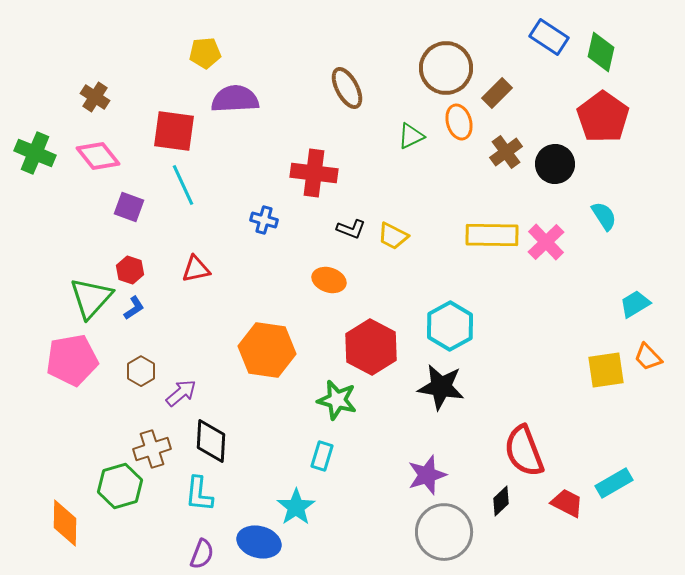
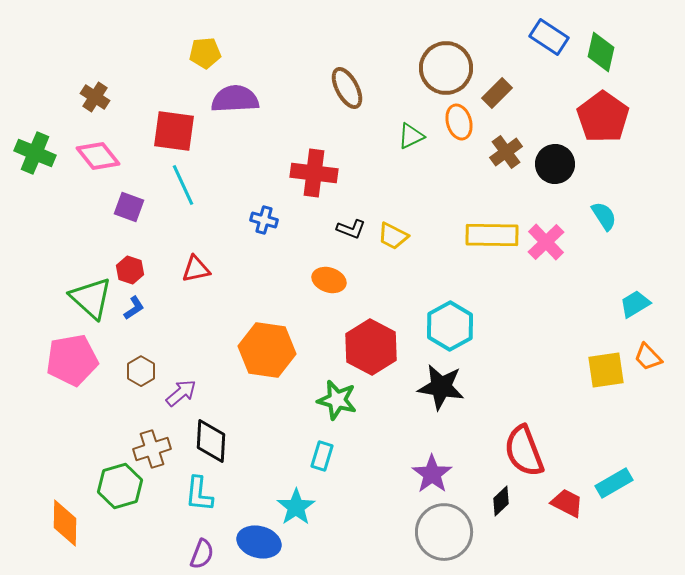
green triangle at (91, 298): rotated 30 degrees counterclockwise
purple star at (427, 475): moved 5 px right, 1 px up; rotated 18 degrees counterclockwise
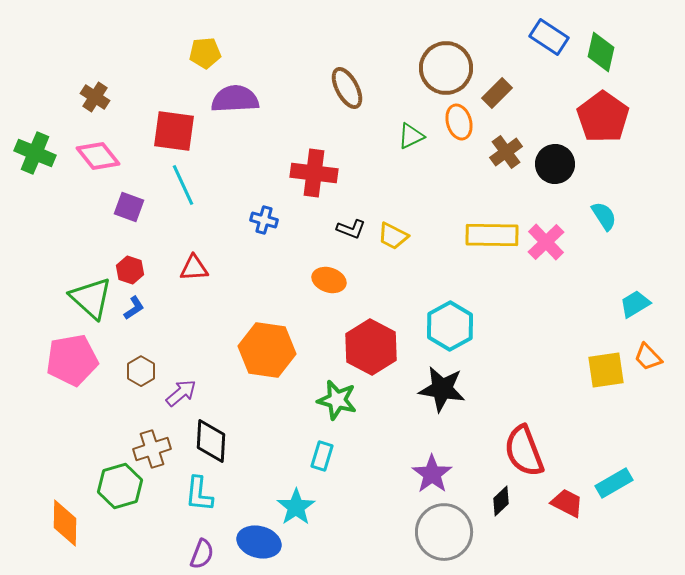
red triangle at (196, 269): moved 2 px left, 1 px up; rotated 8 degrees clockwise
black star at (441, 387): moved 1 px right, 2 px down
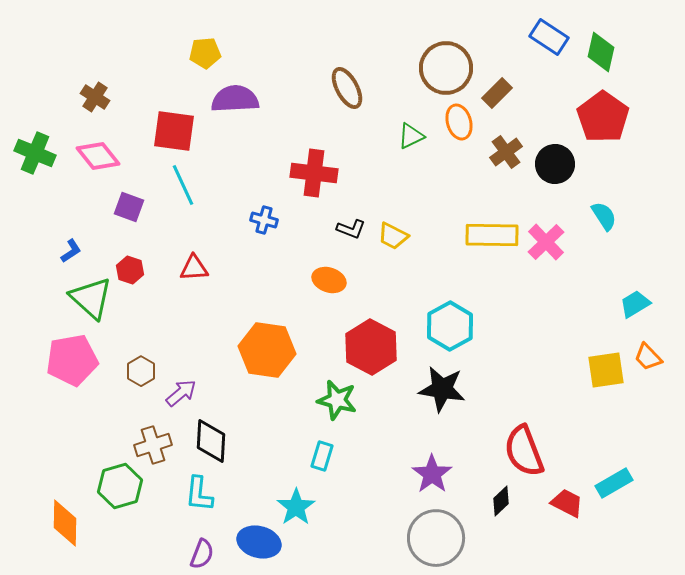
blue L-shape at (134, 308): moved 63 px left, 57 px up
brown cross at (152, 449): moved 1 px right, 4 px up
gray circle at (444, 532): moved 8 px left, 6 px down
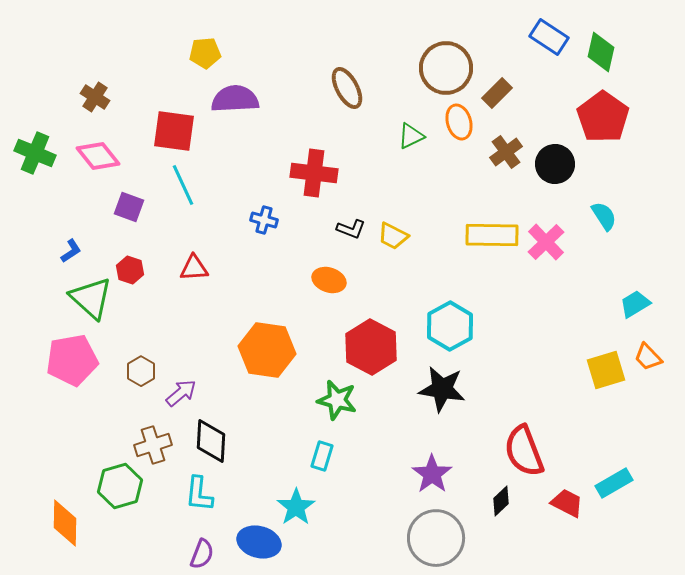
yellow square at (606, 370): rotated 9 degrees counterclockwise
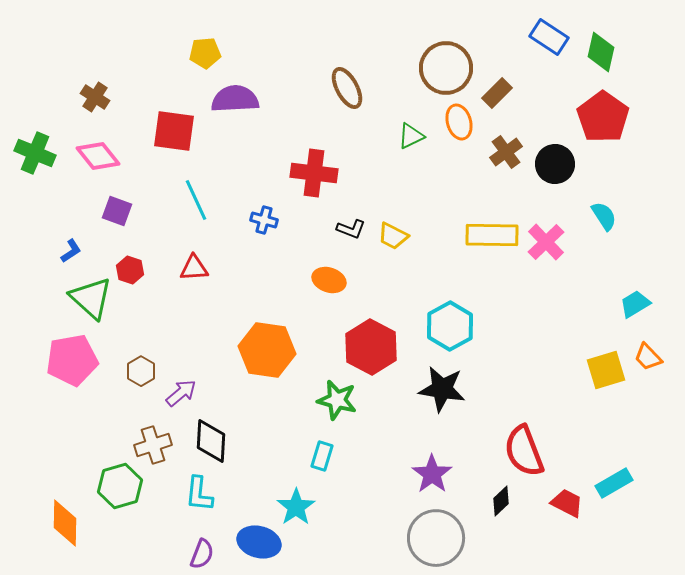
cyan line at (183, 185): moved 13 px right, 15 px down
purple square at (129, 207): moved 12 px left, 4 px down
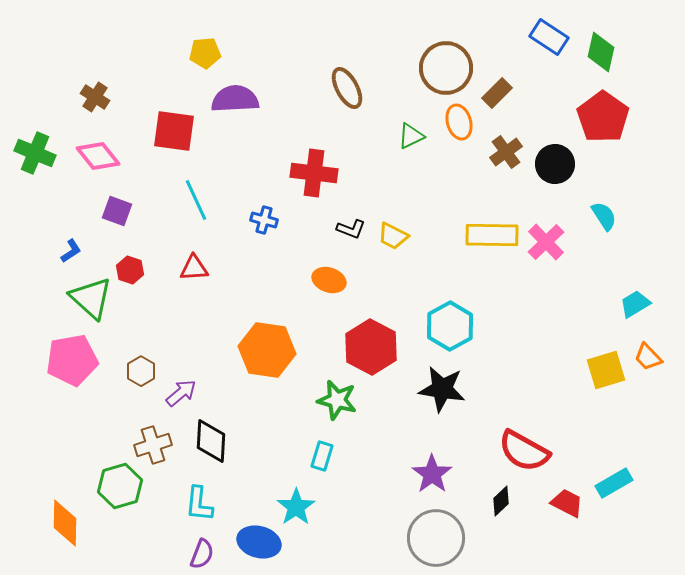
red semicircle at (524, 451): rotated 40 degrees counterclockwise
cyan L-shape at (199, 494): moved 10 px down
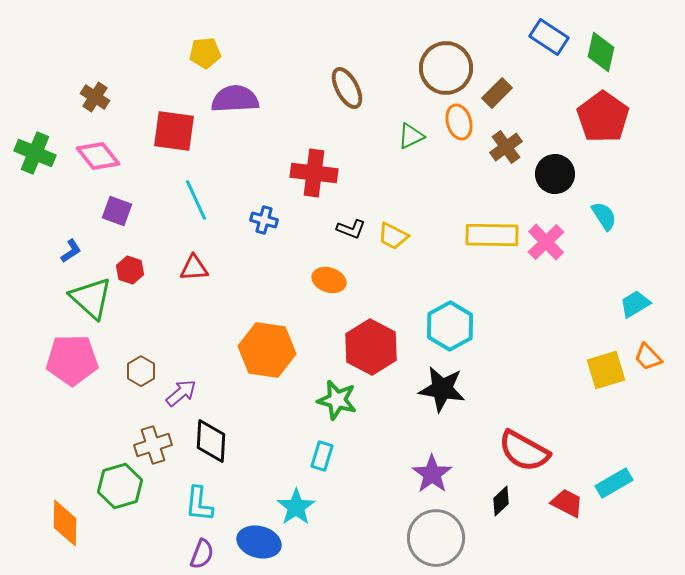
brown cross at (506, 152): moved 5 px up
black circle at (555, 164): moved 10 px down
pink pentagon at (72, 360): rotated 9 degrees clockwise
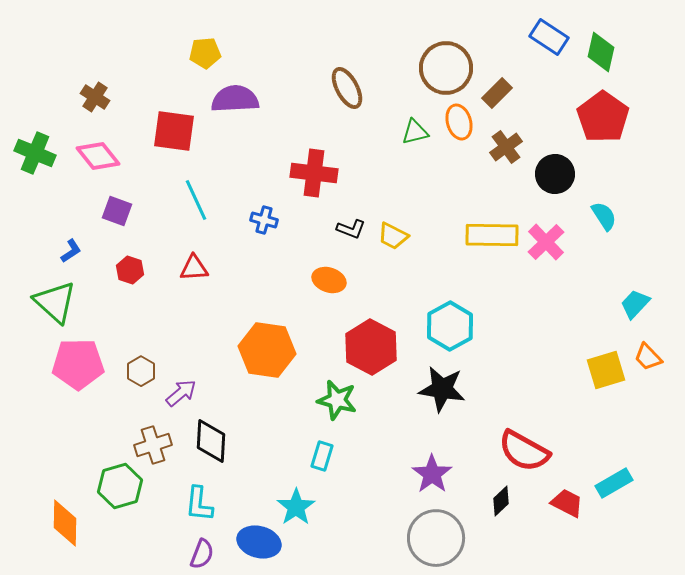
green triangle at (411, 136): moved 4 px right, 4 px up; rotated 12 degrees clockwise
green triangle at (91, 298): moved 36 px left, 4 px down
cyan trapezoid at (635, 304): rotated 16 degrees counterclockwise
pink pentagon at (72, 360): moved 6 px right, 4 px down
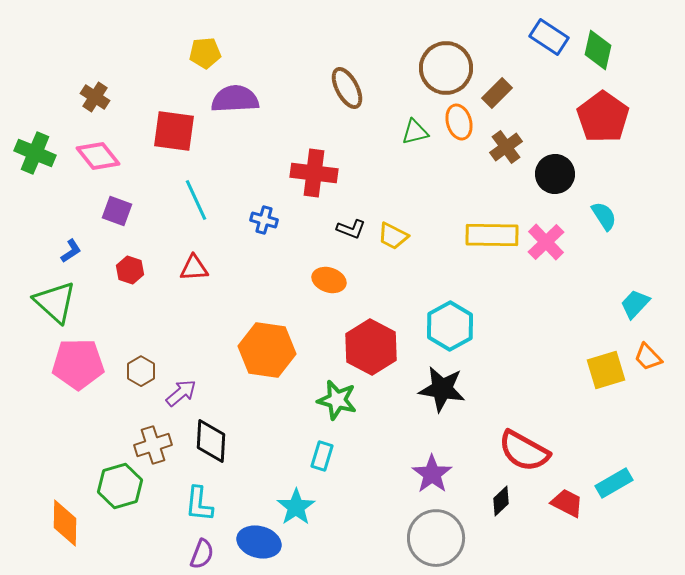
green diamond at (601, 52): moved 3 px left, 2 px up
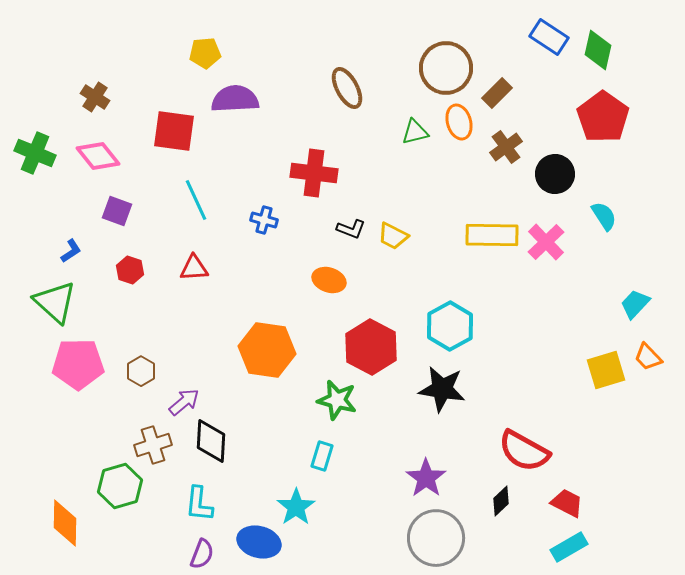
purple arrow at (181, 393): moved 3 px right, 9 px down
purple star at (432, 474): moved 6 px left, 4 px down
cyan rectangle at (614, 483): moved 45 px left, 64 px down
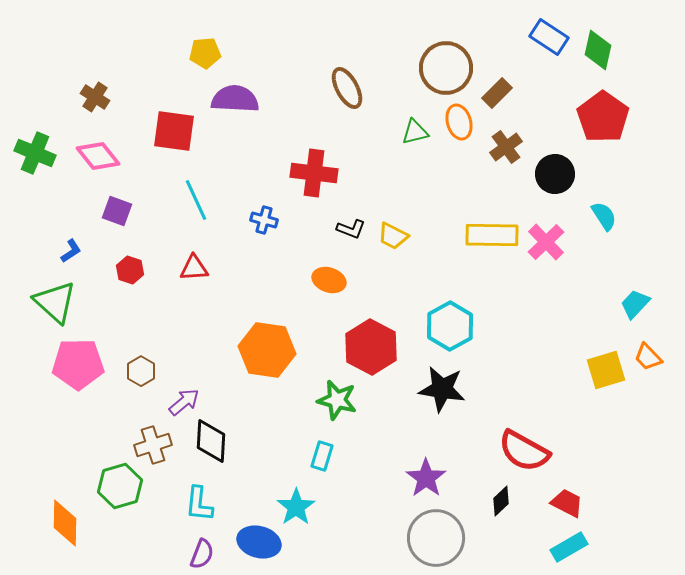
purple semicircle at (235, 99): rotated 6 degrees clockwise
